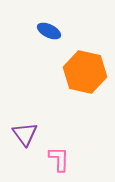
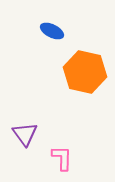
blue ellipse: moved 3 px right
pink L-shape: moved 3 px right, 1 px up
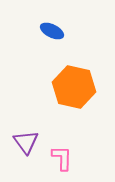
orange hexagon: moved 11 px left, 15 px down
purple triangle: moved 1 px right, 8 px down
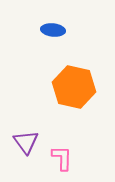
blue ellipse: moved 1 px right, 1 px up; rotated 20 degrees counterclockwise
